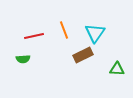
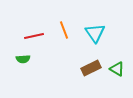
cyan triangle: rotated 10 degrees counterclockwise
brown rectangle: moved 8 px right, 13 px down
green triangle: rotated 28 degrees clockwise
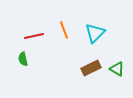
cyan triangle: rotated 20 degrees clockwise
green semicircle: rotated 80 degrees clockwise
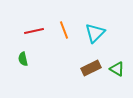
red line: moved 5 px up
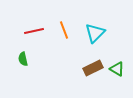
brown rectangle: moved 2 px right
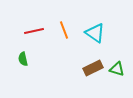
cyan triangle: rotated 40 degrees counterclockwise
green triangle: rotated 14 degrees counterclockwise
